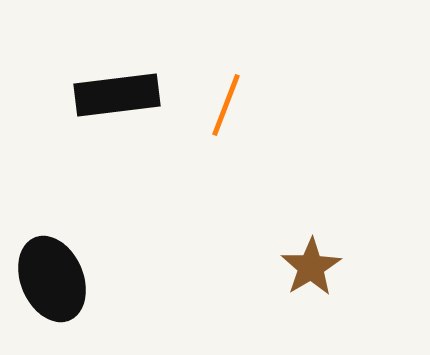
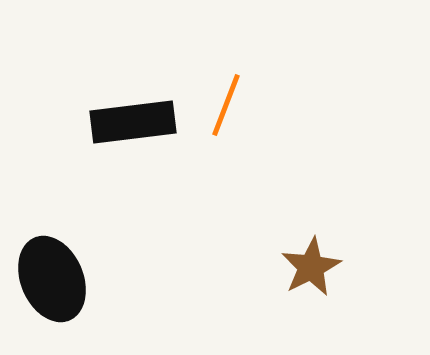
black rectangle: moved 16 px right, 27 px down
brown star: rotated 4 degrees clockwise
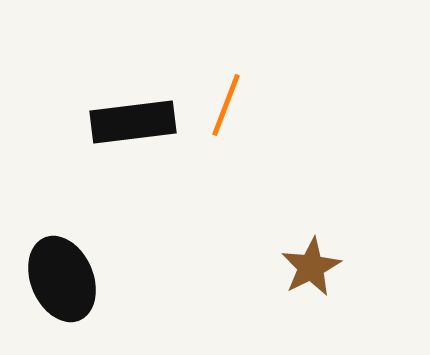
black ellipse: moved 10 px right
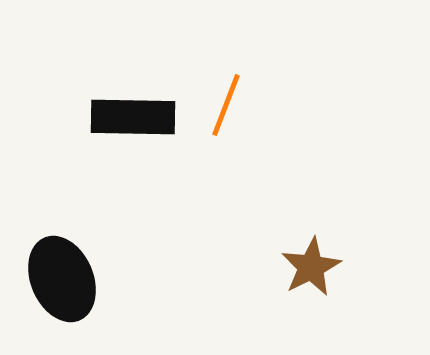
black rectangle: moved 5 px up; rotated 8 degrees clockwise
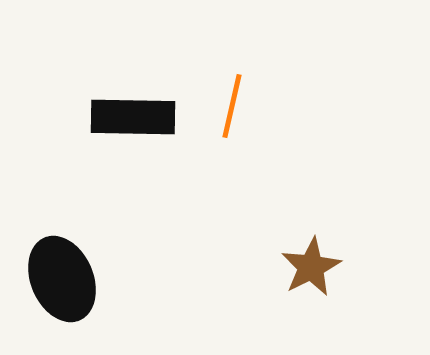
orange line: moved 6 px right, 1 px down; rotated 8 degrees counterclockwise
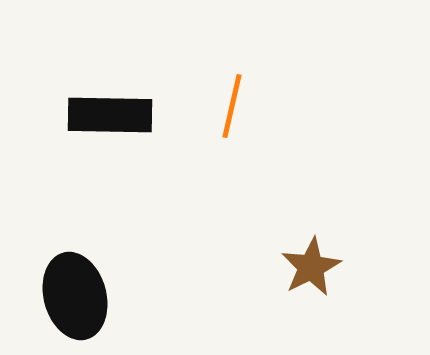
black rectangle: moved 23 px left, 2 px up
black ellipse: moved 13 px right, 17 px down; rotated 8 degrees clockwise
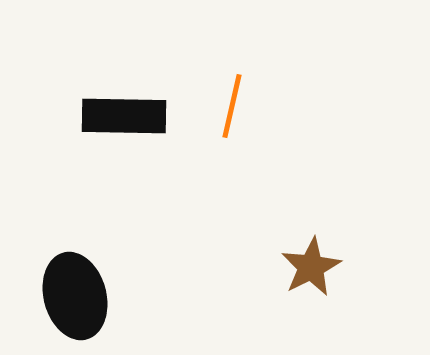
black rectangle: moved 14 px right, 1 px down
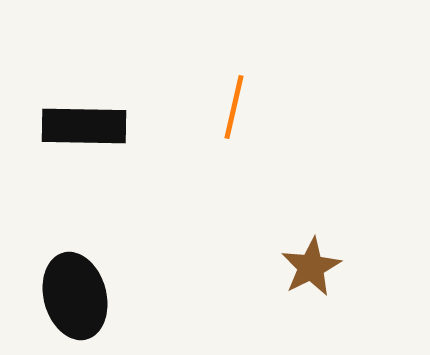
orange line: moved 2 px right, 1 px down
black rectangle: moved 40 px left, 10 px down
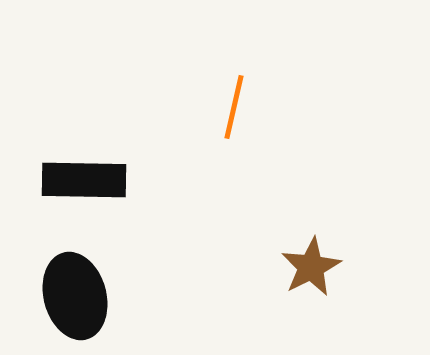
black rectangle: moved 54 px down
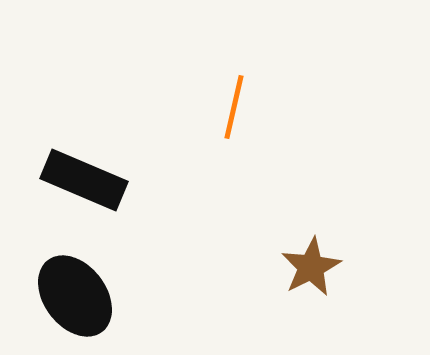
black rectangle: rotated 22 degrees clockwise
black ellipse: rotated 22 degrees counterclockwise
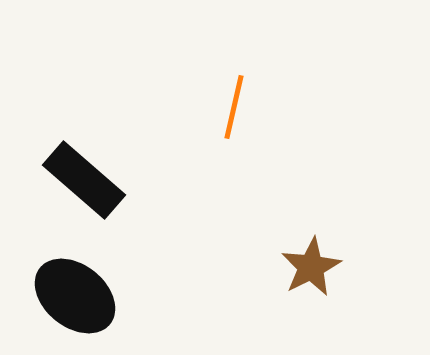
black rectangle: rotated 18 degrees clockwise
black ellipse: rotated 14 degrees counterclockwise
